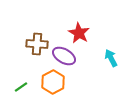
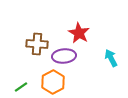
purple ellipse: rotated 35 degrees counterclockwise
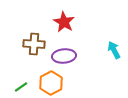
red star: moved 15 px left, 11 px up
brown cross: moved 3 px left
cyan arrow: moved 3 px right, 8 px up
orange hexagon: moved 2 px left, 1 px down
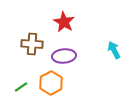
brown cross: moved 2 px left
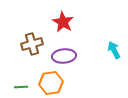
red star: moved 1 px left
brown cross: rotated 20 degrees counterclockwise
orange hexagon: rotated 20 degrees clockwise
green line: rotated 32 degrees clockwise
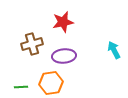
red star: rotated 30 degrees clockwise
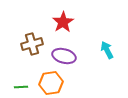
red star: rotated 20 degrees counterclockwise
cyan arrow: moved 7 px left
purple ellipse: rotated 20 degrees clockwise
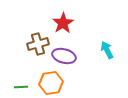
red star: moved 1 px down
brown cross: moved 6 px right
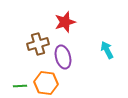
red star: moved 2 px right, 1 px up; rotated 15 degrees clockwise
purple ellipse: moved 1 px left, 1 px down; rotated 60 degrees clockwise
orange hexagon: moved 5 px left; rotated 15 degrees clockwise
green line: moved 1 px left, 1 px up
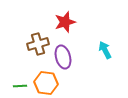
cyan arrow: moved 2 px left
